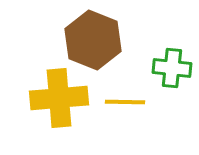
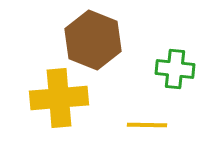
green cross: moved 3 px right, 1 px down
yellow line: moved 22 px right, 23 px down
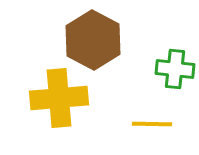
brown hexagon: rotated 6 degrees clockwise
yellow line: moved 5 px right, 1 px up
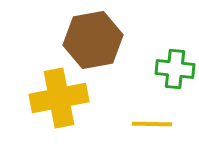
brown hexagon: rotated 22 degrees clockwise
yellow cross: rotated 6 degrees counterclockwise
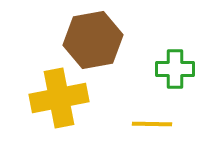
green cross: rotated 6 degrees counterclockwise
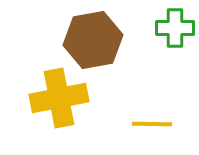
green cross: moved 41 px up
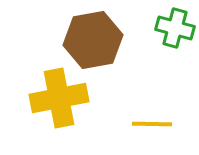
green cross: rotated 15 degrees clockwise
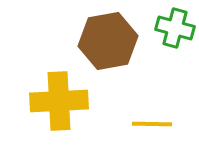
brown hexagon: moved 15 px right, 1 px down
yellow cross: moved 3 px down; rotated 8 degrees clockwise
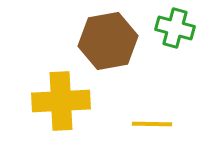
yellow cross: moved 2 px right
